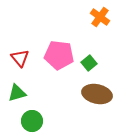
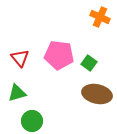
orange cross: rotated 12 degrees counterclockwise
green square: rotated 14 degrees counterclockwise
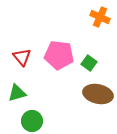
red triangle: moved 2 px right, 1 px up
brown ellipse: moved 1 px right
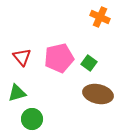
pink pentagon: moved 3 px down; rotated 20 degrees counterclockwise
green circle: moved 2 px up
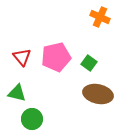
pink pentagon: moved 3 px left, 1 px up
green triangle: rotated 30 degrees clockwise
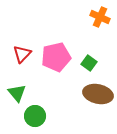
red triangle: moved 3 px up; rotated 24 degrees clockwise
green triangle: rotated 36 degrees clockwise
green circle: moved 3 px right, 3 px up
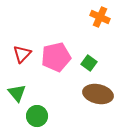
green circle: moved 2 px right
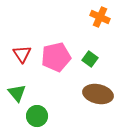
red triangle: rotated 18 degrees counterclockwise
green square: moved 1 px right, 4 px up
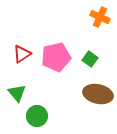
red triangle: rotated 30 degrees clockwise
